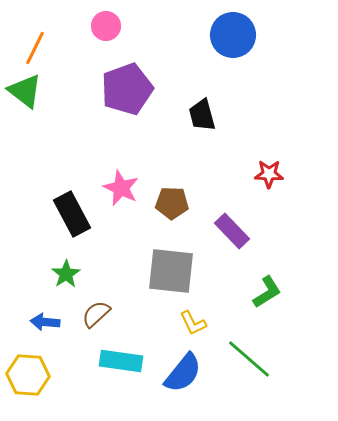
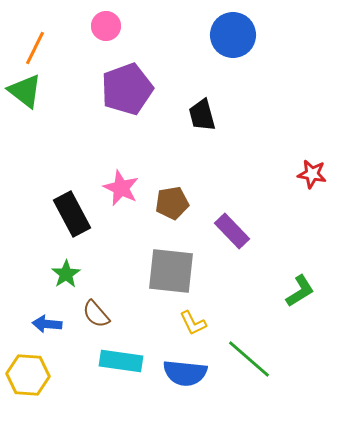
red star: moved 43 px right; rotated 8 degrees clockwise
brown pentagon: rotated 12 degrees counterclockwise
green L-shape: moved 33 px right, 1 px up
brown semicircle: rotated 88 degrees counterclockwise
blue arrow: moved 2 px right, 2 px down
blue semicircle: moved 2 px right; rotated 57 degrees clockwise
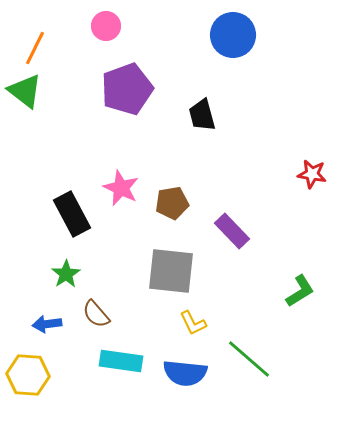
blue arrow: rotated 12 degrees counterclockwise
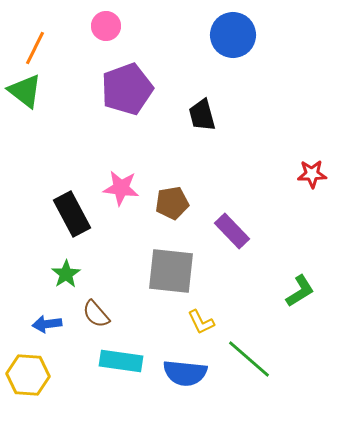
red star: rotated 12 degrees counterclockwise
pink star: rotated 18 degrees counterclockwise
yellow L-shape: moved 8 px right, 1 px up
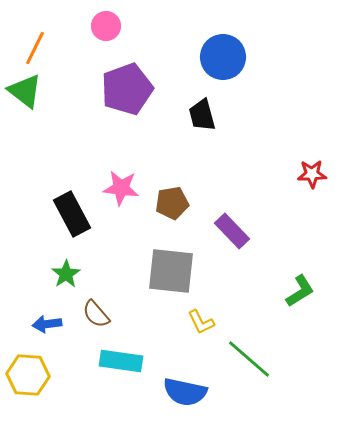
blue circle: moved 10 px left, 22 px down
blue semicircle: moved 19 px down; rotated 6 degrees clockwise
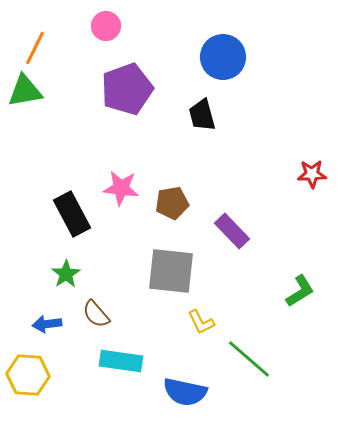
green triangle: rotated 48 degrees counterclockwise
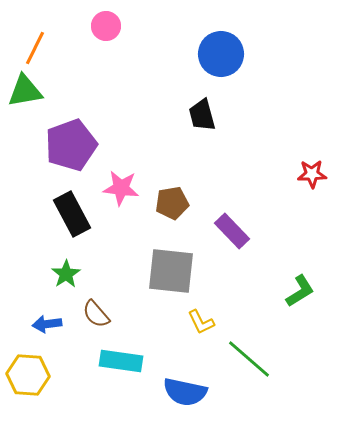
blue circle: moved 2 px left, 3 px up
purple pentagon: moved 56 px left, 56 px down
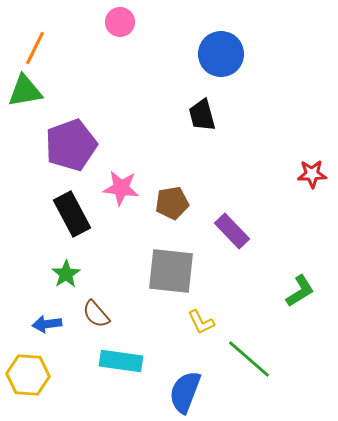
pink circle: moved 14 px right, 4 px up
blue semicircle: rotated 99 degrees clockwise
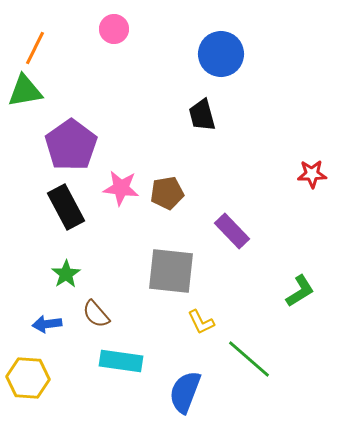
pink circle: moved 6 px left, 7 px down
purple pentagon: rotated 15 degrees counterclockwise
brown pentagon: moved 5 px left, 10 px up
black rectangle: moved 6 px left, 7 px up
yellow hexagon: moved 3 px down
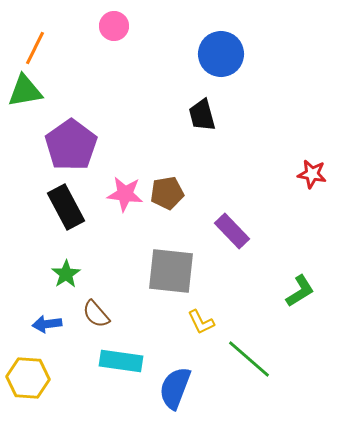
pink circle: moved 3 px up
red star: rotated 12 degrees clockwise
pink star: moved 4 px right, 6 px down
blue semicircle: moved 10 px left, 4 px up
